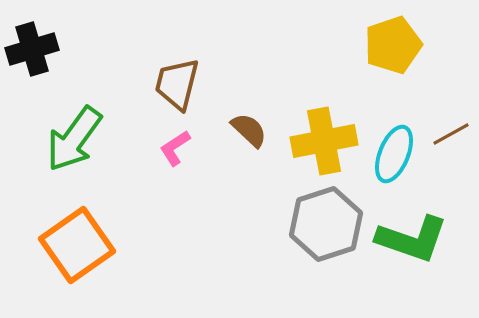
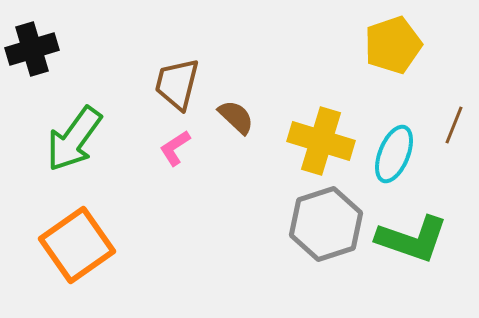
brown semicircle: moved 13 px left, 13 px up
brown line: moved 3 px right, 9 px up; rotated 39 degrees counterclockwise
yellow cross: moved 3 px left; rotated 28 degrees clockwise
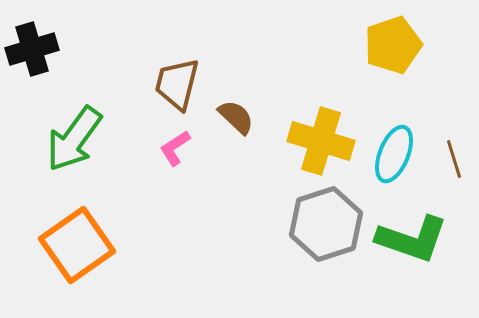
brown line: moved 34 px down; rotated 39 degrees counterclockwise
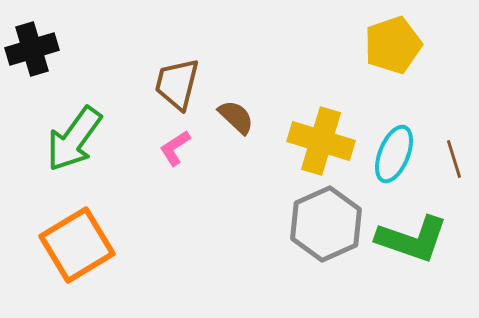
gray hexagon: rotated 6 degrees counterclockwise
orange square: rotated 4 degrees clockwise
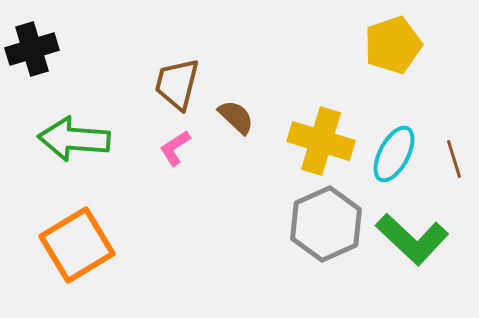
green arrow: rotated 58 degrees clockwise
cyan ellipse: rotated 6 degrees clockwise
green L-shape: rotated 24 degrees clockwise
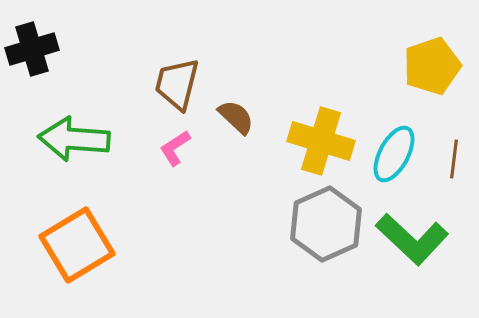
yellow pentagon: moved 39 px right, 21 px down
brown line: rotated 24 degrees clockwise
